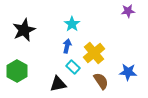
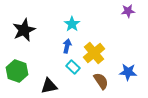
green hexagon: rotated 10 degrees counterclockwise
black triangle: moved 9 px left, 2 px down
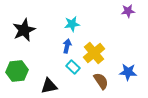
cyan star: rotated 28 degrees clockwise
green hexagon: rotated 25 degrees counterclockwise
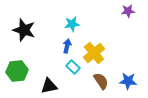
black star: rotated 30 degrees counterclockwise
blue star: moved 9 px down
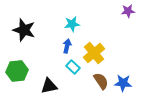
blue star: moved 5 px left, 2 px down
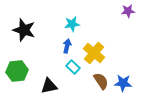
yellow cross: rotated 10 degrees counterclockwise
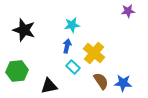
cyan star: moved 1 px down
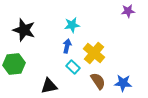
green hexagon: moved 3 px left, 7 px up
brown semicircle: moved 3 px left
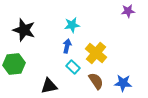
yellow cross: moved 2 px right
brown semicircle: moved 2 px left
